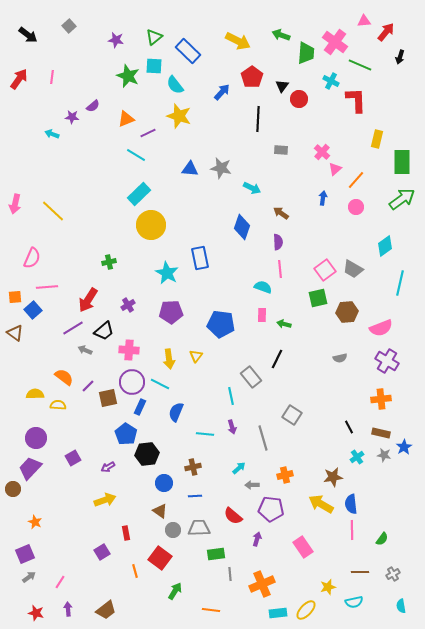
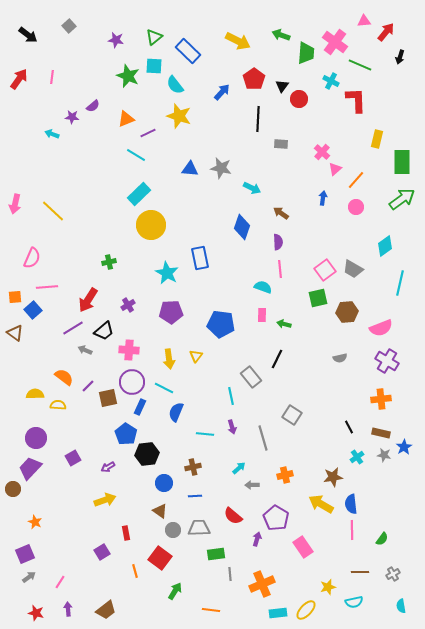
red pentagon at (252, 77): moved 2 px right, 2 px down
gray rectangle at (281, 150): moved 6 px up
cyan line at (160, 384): moved 4 px right, 4 px down
purple pentagon at (271, 509): moved 5 px right, 9 px down; rotated 25 degrees clockwise
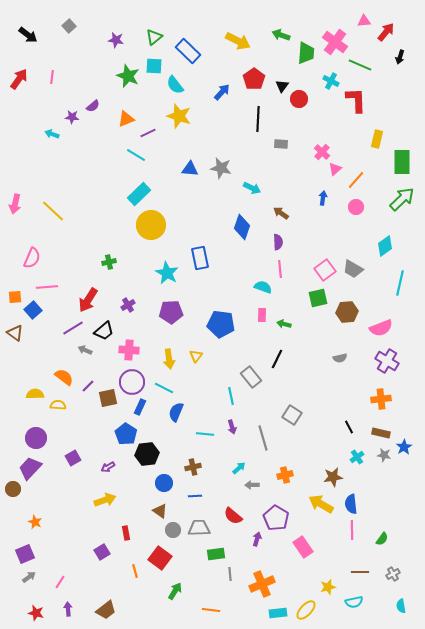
green arrow at (402, 199): rotated 8 degrees counterclockwise
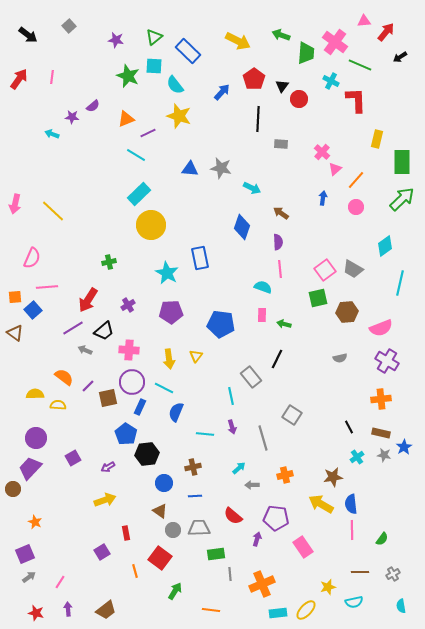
black arrow at (400, 57): rotated 40 degrees clockwise
purple pentagon at (276, 518): rotated 25 degrees counterclockwise
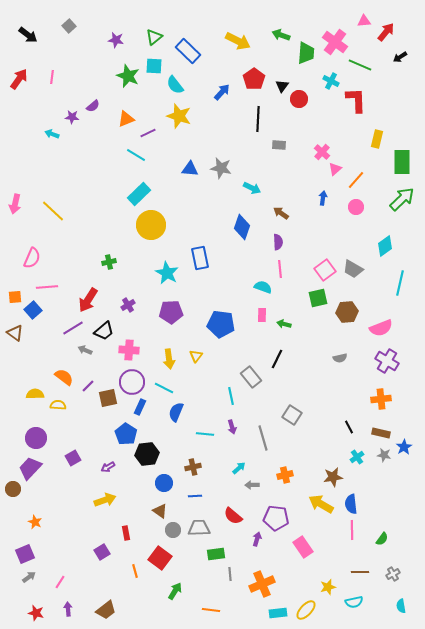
gray rectangle at (281, 144): moved 2 px left, 1 px down
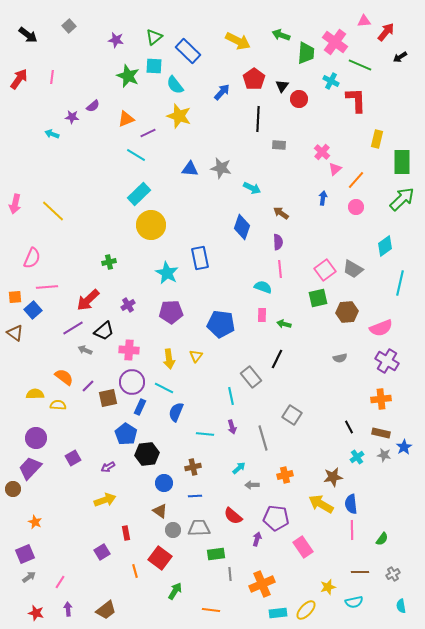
red arrow at (88, 300): rotated 15 degrees clockwise
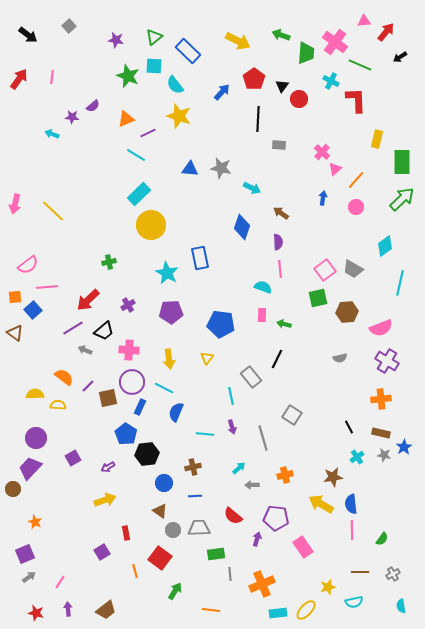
pink semicircle at (32, 258): moved 4 px left, 7 px down; rotated 30 degrees clockwise
yellow triangle at (196, 356): moved 11 px right, 2 px down
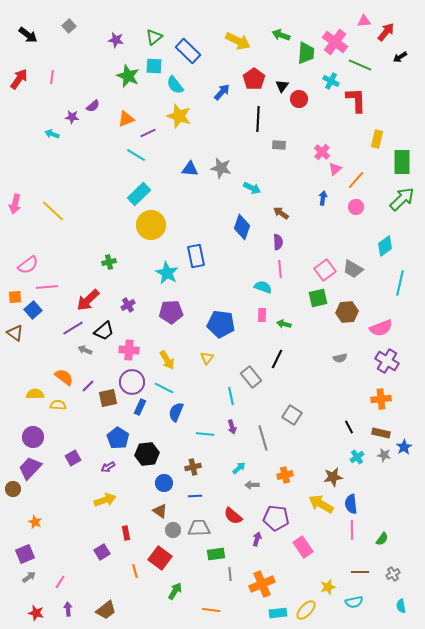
blue rectangle at (200, 258): moved 4 px left, 2 px up
yellow arrow at (169, 359): moved 2 px left, 1 px down; rotated 24 degrees counterclockwise
blue pentagon at (126, 434): moved 8 px left, 4 px down
purple circle at (36, 438): moved 3 px left, 1 px up
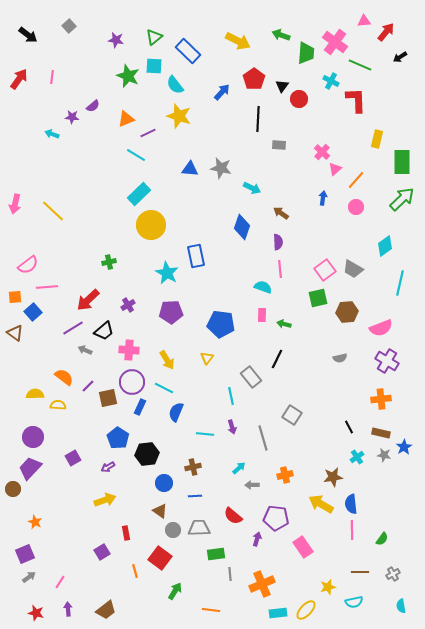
blue square at (33, 310): moved 2 px down
